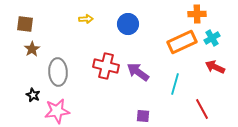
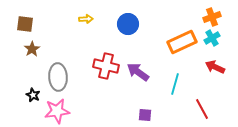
orange cross: moved 15 px right, 3 px down; rotated 18 degrees counterclockwise
gray ellipse: moved 5 px down
purple square: moved 2 px right, 1 px up
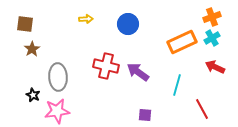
cyan line: moved 2 px right, 1 px down
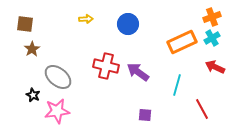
gray ellipse: rotated 48 degrees counterclockwise
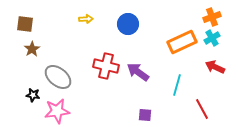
black star: rotated 16 degrees counterclockwise
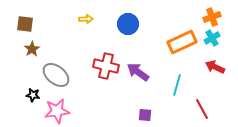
gray ellipse: moved 2 px left, 2 px up
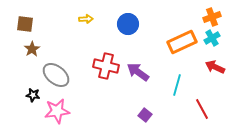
purple square: rotated 32 degrees clockwise
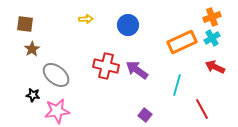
blue circle: moved 1 px down
purple arrow: moved 1 px left, 2 px up
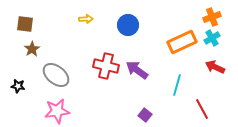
black star: moved 15 px left, 9 px up
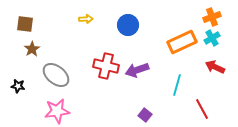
purple arrow: rotated 55 degrees counterclockwise
